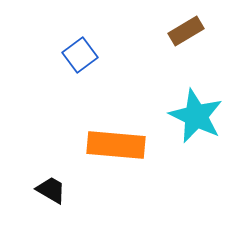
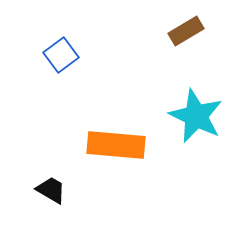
blue square: moved 19 px left
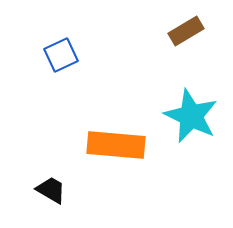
blue square: rotated 12 degrees clockwise
cyan star: moved 5 px left
